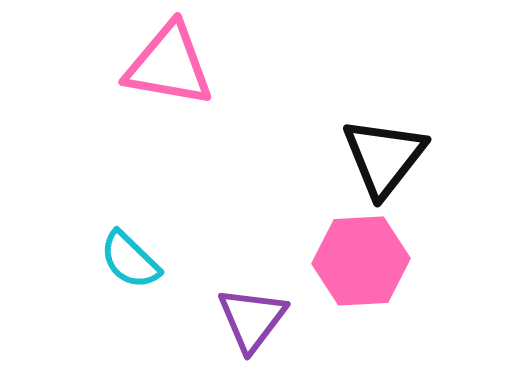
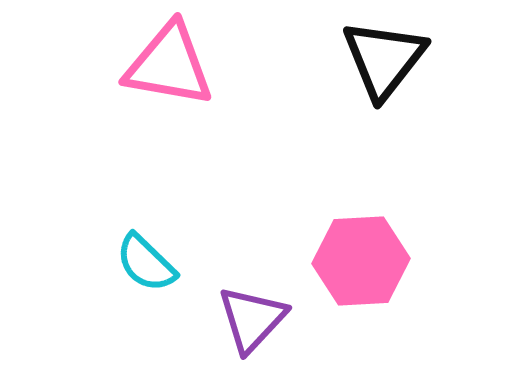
black triangle: moved 98 px up
cyan semicircle: moved 16 px right, 3 px down
purple triangle: rotated 6 degrees clockwise
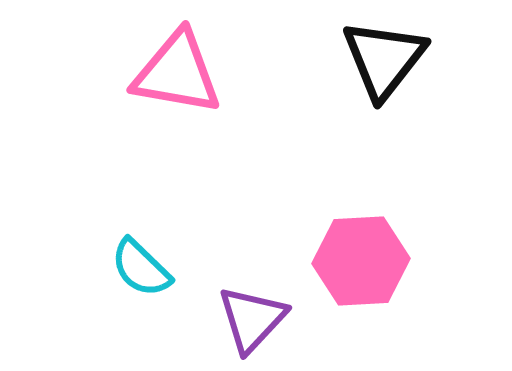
pink triangle: moved 8 px right, 8 px down
cyan semicircle: moved 5 px left, 5 px down
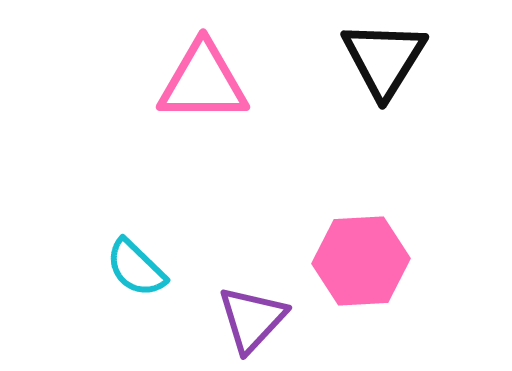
black triangle: rotated 6 degrees counterclockwise
pink triangle: moved 26 px right, 9 px down; rotated 10 degrees counterclockwise
cyan semicircle: moved 5 px left
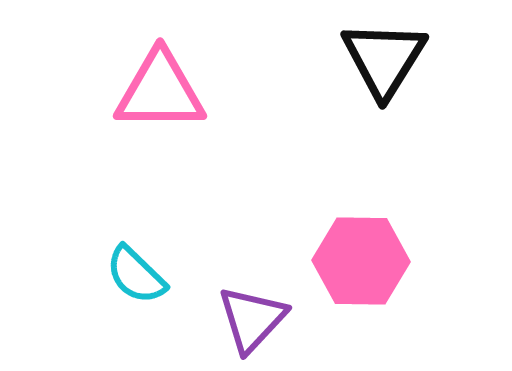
pink triangle: moved 43 px left, 9 px down
pink hexagon: rotated 4 degrees clockwise
cyan semicircle: moved 7 px down
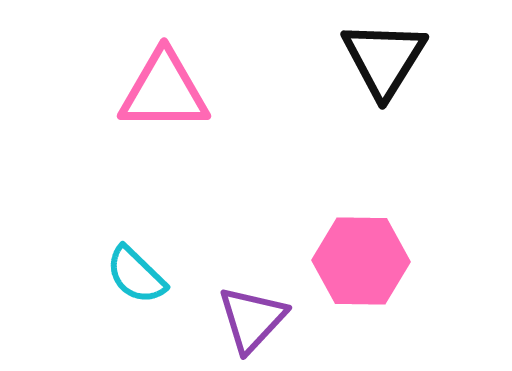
pink triangle: moved 4 px right
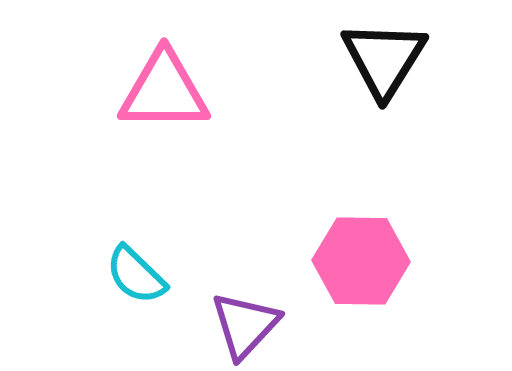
purple triangle: moved 7 px left, 6 px down
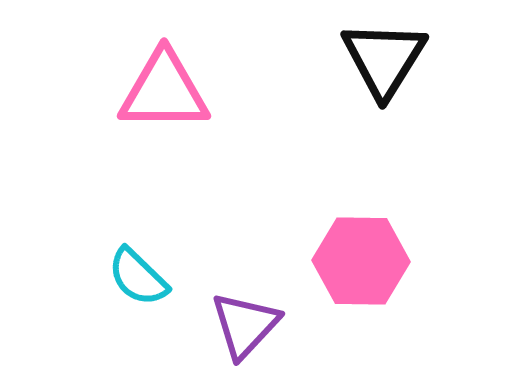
cyan semicircle: moved 2 px right, 2 px down
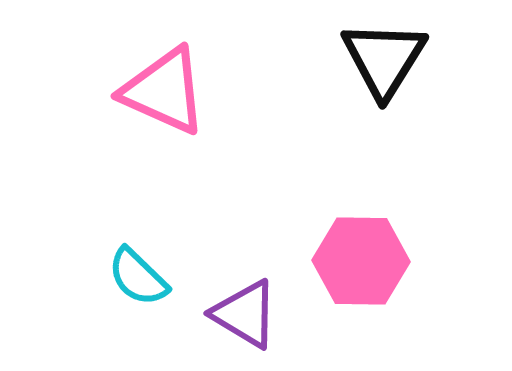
pink triangle: rotated 24 degrees clockwise
purple triangle: moved 11 px up; rotated 42 degrees counterclockwise
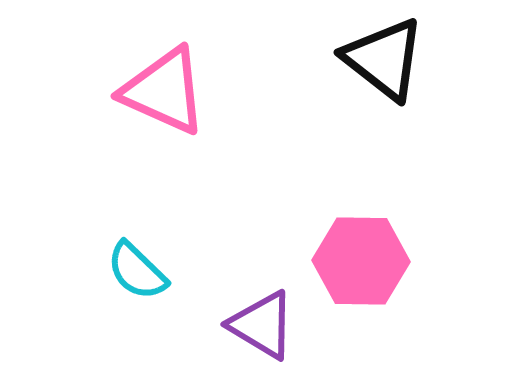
black triangle: rotated 24 degrees counterclockwise
cyan semicircle: moved 1 px left, 6 px up
purple triangle: moved 17 px right, 11 px down
